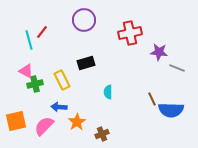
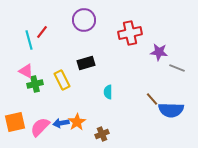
brown line: rotated 16 degrees counterclockwise
blue arrow: moved 2 px right, 16 px down; rotated 14 degrees counterclockwise
orange square: moved 1 px left, 1 px down
pink semicircle: moved 4 px left, 1 px down
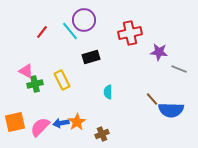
cyan line: moved 41 px right, 9 px up; rotated 24 degrees counterclockwise
black rectangle: moved 5 px right, 6 px up
gray line: moved 2 px right, 1 px down
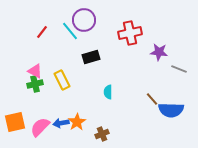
pink triangle: moved 9 px right
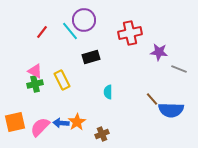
blue arrow: rotated 14 degrees clockwise
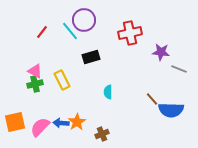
purple star: moved 2 px right
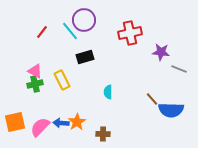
black rectangle: moved 6 px left
brown cross: moved 1 px right; rotated 24 degrees clockwise
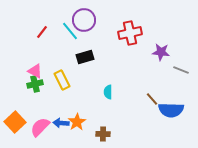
gray line: moved 2 px right, 1 px down
orange square: rotated 30 degrees counterclockwise
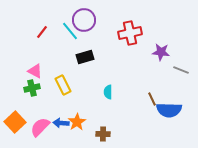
yellow rectangle: moved 1 px right, 5 px down
green cross: moved 3 px left, 4 px down
brown line: rotated 16 degrees clockwise
blue semicircle: moved 2 px left
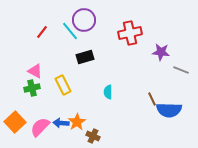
brown cross: moved 10 px left, 2 px down; rotated 24 degrees clockwise
